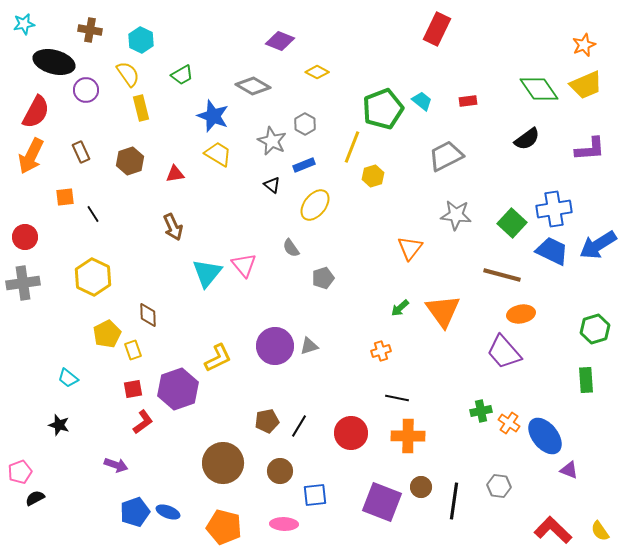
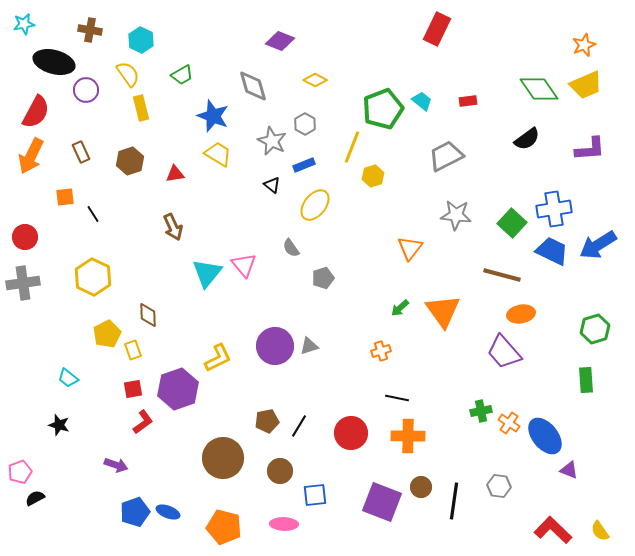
yellow diamond at (317, 72): moved 2 px left, 8 px down
gray diamond at (253, 86): rotated 44 degrees clockwise
brown circle at (223, 463): moved 5 px up
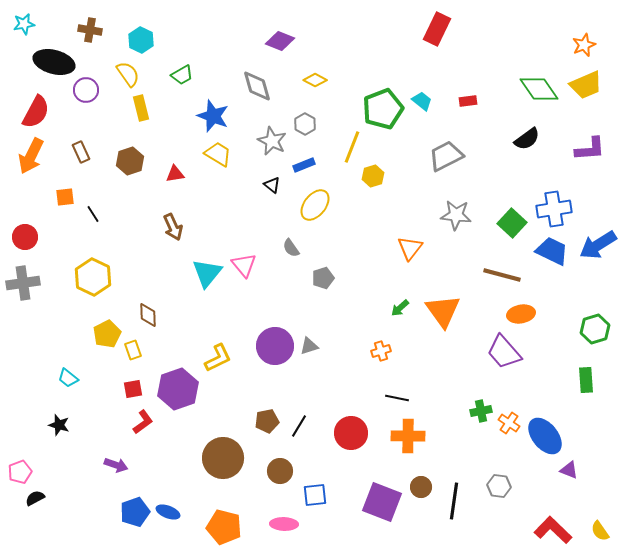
gray diamond at (253, 86): moved 4 px right
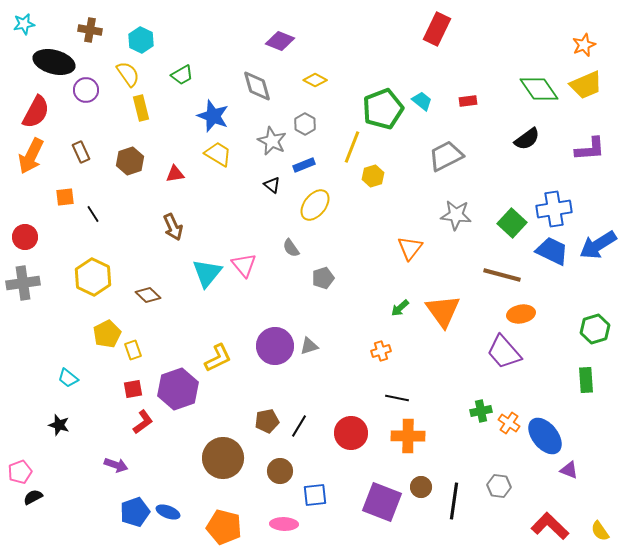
brown diamond at (148, 315): moved 20 px up; rotated 45 degrees counterclockwise
black semicircle at (35, 498): moved 2 px left, 1 px up
red L-shape at (553, 530): moved 3 px left, 4 px up
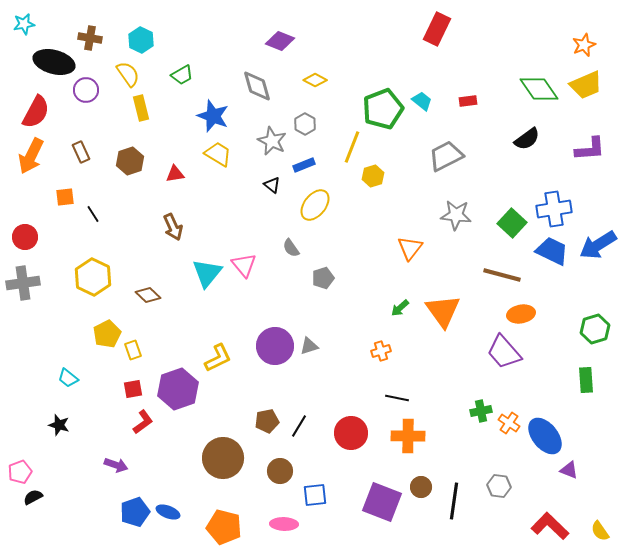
brown cross at (90, 30): moved 8 px down
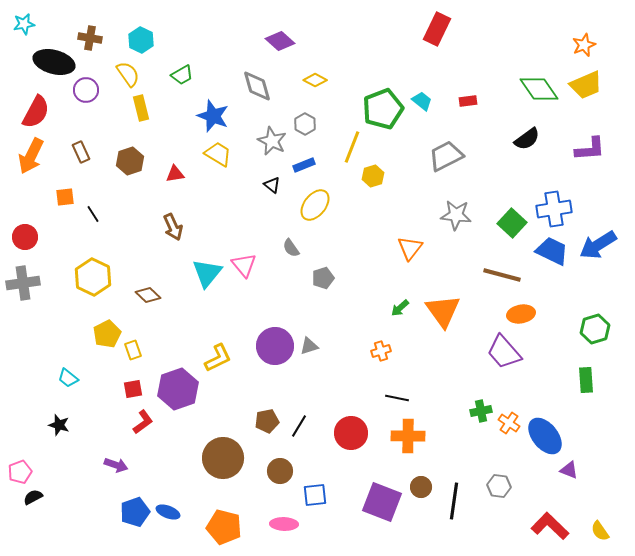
purple diamond at (280, 41): rotated 20 degrees clockwise
